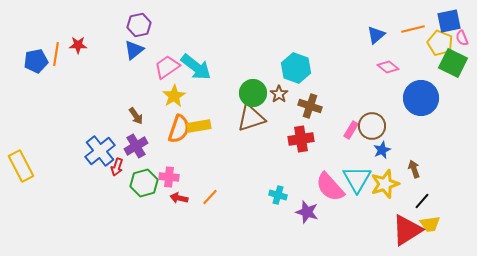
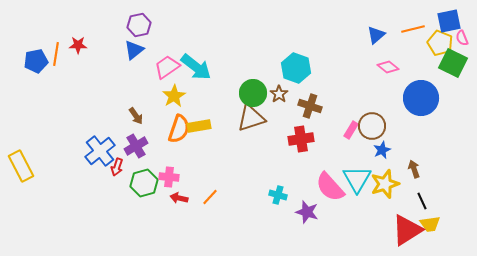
black line at (422, 201): rotated 66 degrees counterclockwise
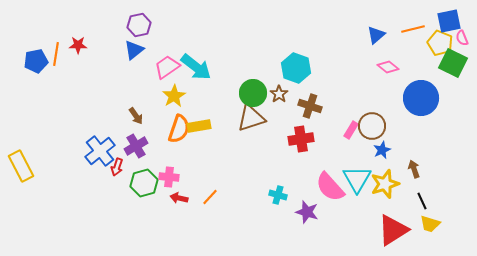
yellow trapezoid at (430, 224): rotated 25 degrees clockwise
red triangle at (407, 230): moved 14 px left
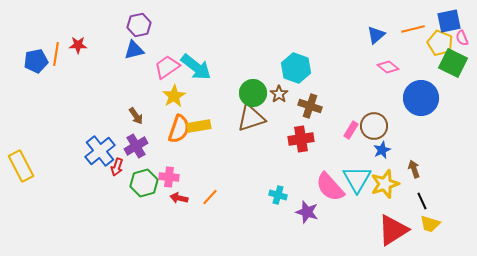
blue triangle at (134, 50): rotated 25 degrees clockwise
brown circle at (372, 126): moved 2 px right
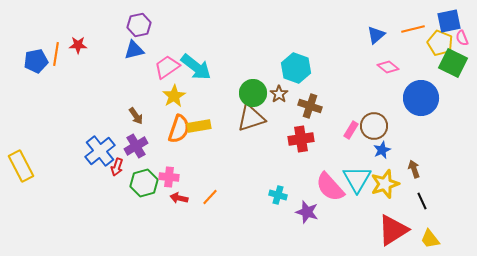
yellow trapezoid at (430, 224): moved 15 px down; rotated 35 degrees clockwise
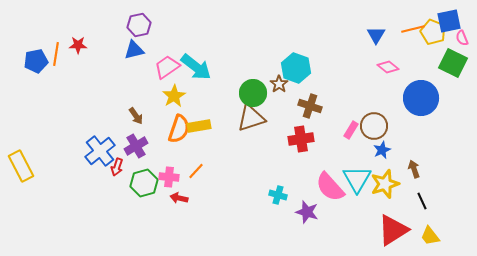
blue triangle at (376, 35): rotated 18 degrees counterclockwise
yellow pentagon at (440, 43): moved 7 px left, 11 px up
brown star at (279, 94): moved 10 px up
orange line at (210, 197): moved 14 px left, 26 px up
yellow trapezoid at (430, 239): moved 3 px up
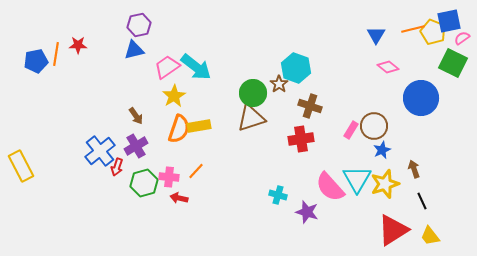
pink semicircle at (462, 38): rotated 77 degrees clockwise
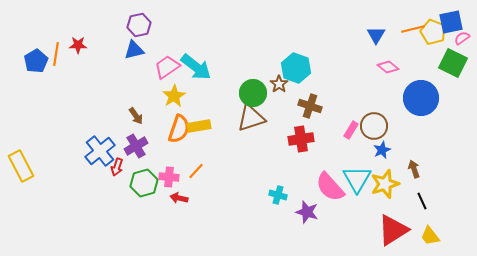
blue square at (449, 21): moved 2 px right, 1 px down
blue pentagon at (36, 61): rotated 20 degrees counterclockwise
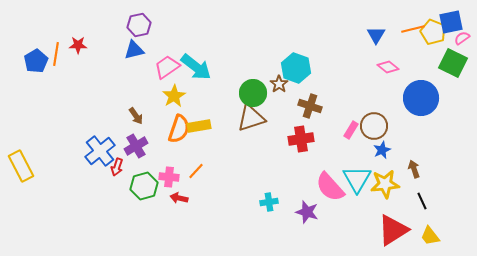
green hexagon at (144, 183): moved 3 px down
yellow star at (385, 184): rotated 12 degrees clockwise
cyan cross at (278, 195): moved 9 px left, 7 px down; rotated 24 degrees counterclockwise
